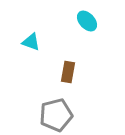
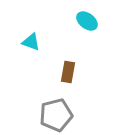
cyan ellipse: rotated 10 degrees counterclockwise
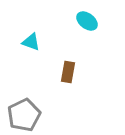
gray pentagon: moved 32 px left; rotated 12 degrees counterclockwise
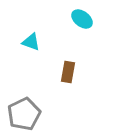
cyan ellipse: moved 5 px left, 2 px up
gray pentagon: moved 1 px up
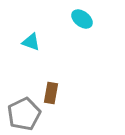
brown rectangle: moved 17 px left, 21 px down
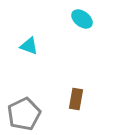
cyan triangle: moved 2 px left, 4 px down
brown rectangle: moved 25 px right, 6 px down
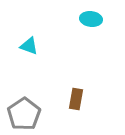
cyan ellipse: moved 9 px right; rotated 30 degrees counterclockwise
gray pentagon: rotated 8 degrees counterclockwise
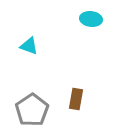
gray pentagon: moved 8 px right, 4 px up
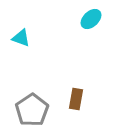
cyan ellipse: rotated 50 degrees counterclockwise
cyan triangle: moved 8 px left, 8 px up
